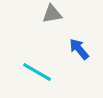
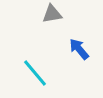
cyan line: moved 2 px left, 1 px down; rotated 20 degrees clockwise
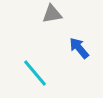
blue arrow: moved 1 px up
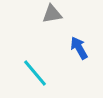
blue arrow: rotated 10 degrees clockwise
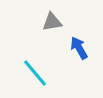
gray triangle: moved 8 px down
